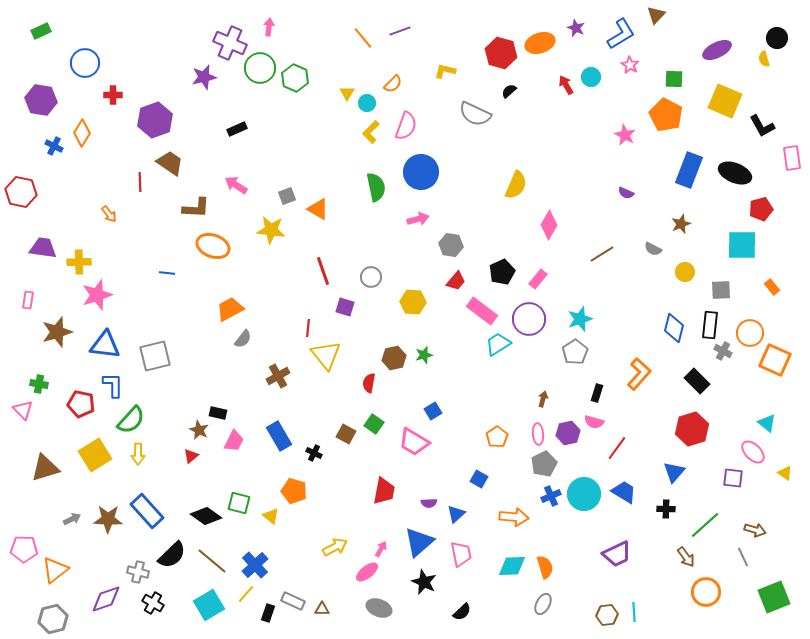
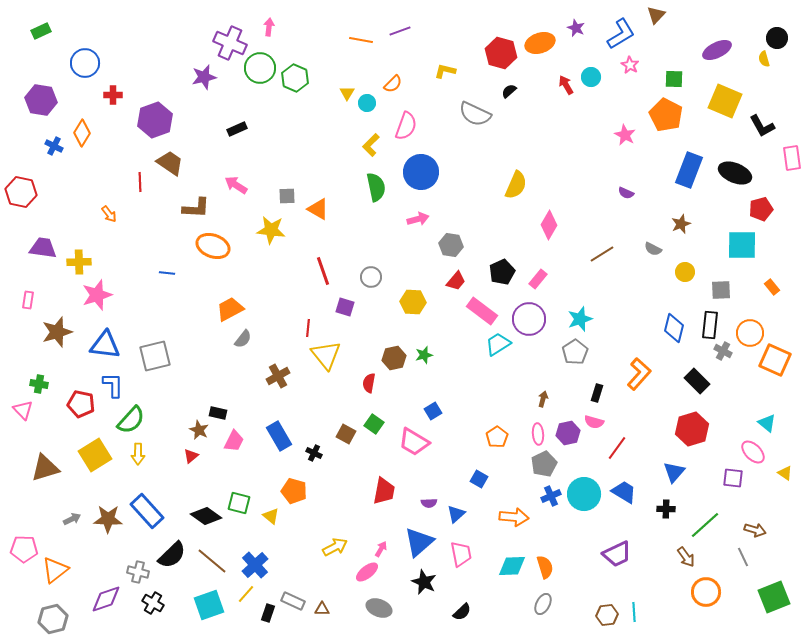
orange line at (363, 38): moved 2 px left, 2 px down; rotated 40 degrees counterclockwise
yellow L-shape at (371, 132): moved 13 px down
gray square at (287, 196): rotated 18 degrees clockwise
cyan square at (209, 605): rotated 12 degrees clockwise
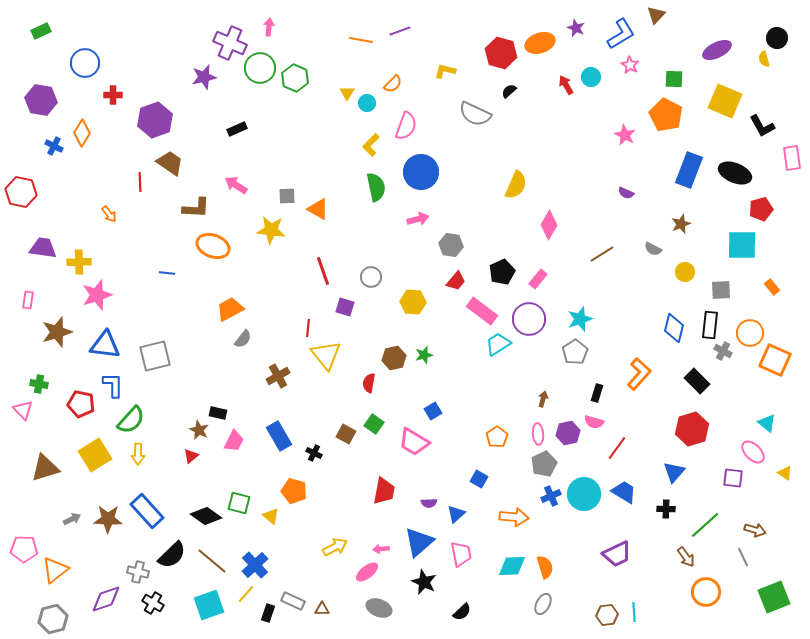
pink arrow at (381, 549): rotated 126 degrees counterclockwise
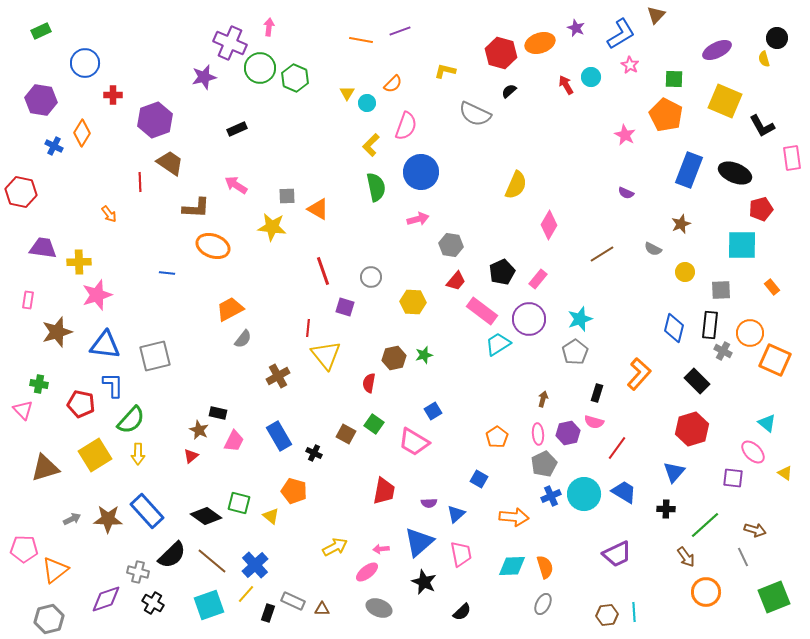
yellow star at (271, 230): moved 1 px right, 3 px up
gray hexagon at (53, 619): moved 4 px left
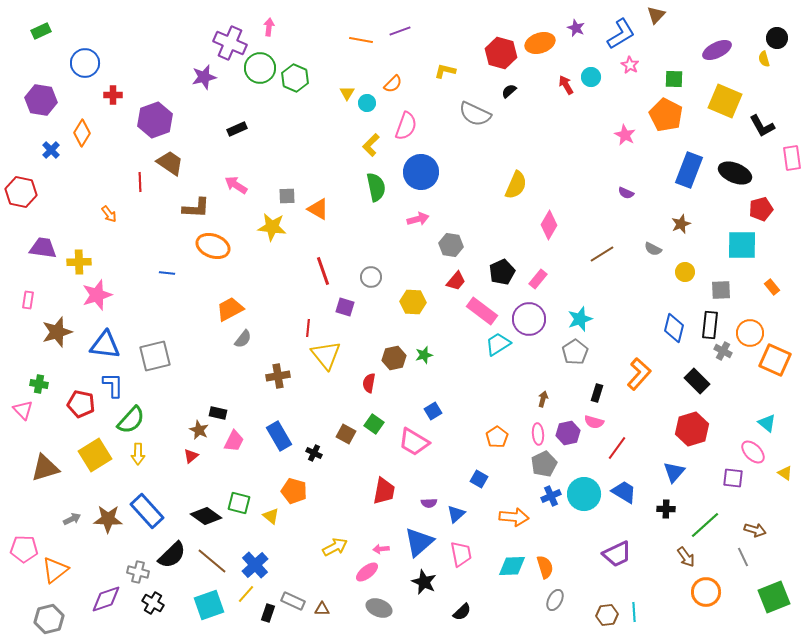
blue cross at (54, 146): moved 3 px left, 4 px down; rotated 18 degrees clockwise
brown cross at (278, 376): rotated 20 degrees clockwise
gray ellipse at (543, 604): moved 12 px right, 4 px up
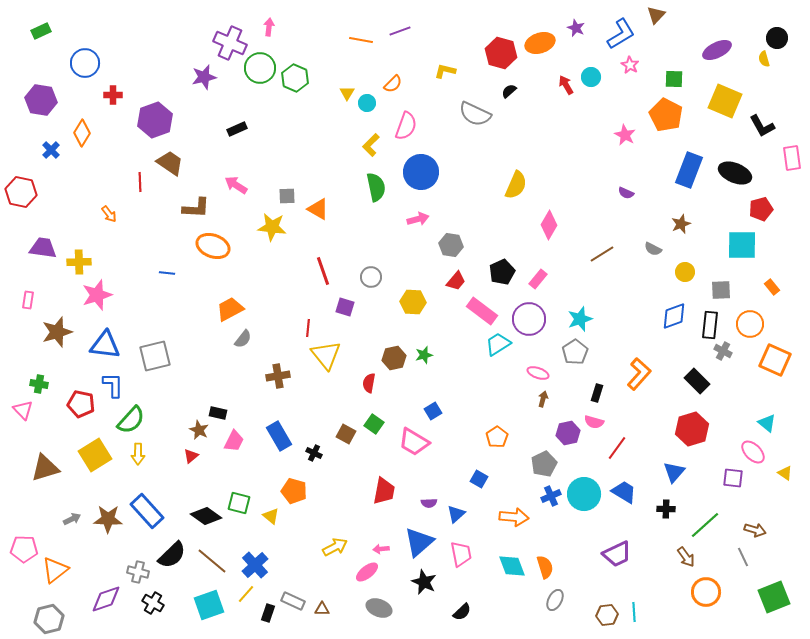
blue diamond at (674, 328): moved 12 px up; rotated 56 degrees clockwise
orange circle at (750, 333): moved 9 px up
pink ellipse at (538, 434): moved 61 px up; rotated 65 degrees counterclockwise
cyan diamond at (512, 566): rotated 72 degrees clockwise
